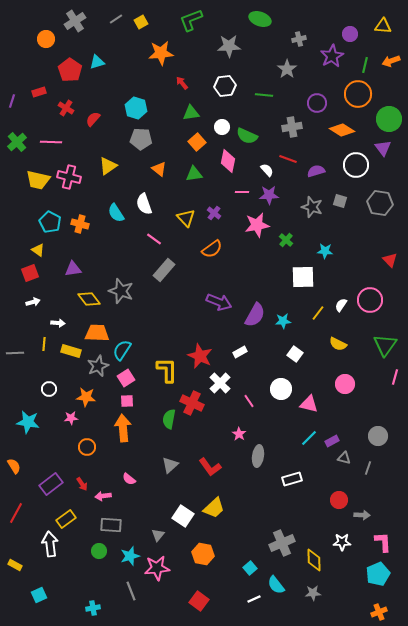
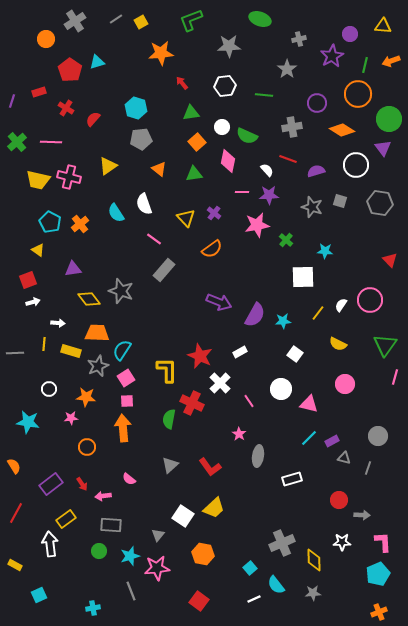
gray pentagon at (141, 139): rotated 10 degrees counterclockwise
orange cross at (80, 224): rotated 36 degrees clockwise
red square at (30, 273): moved 2 px left, 7 px down
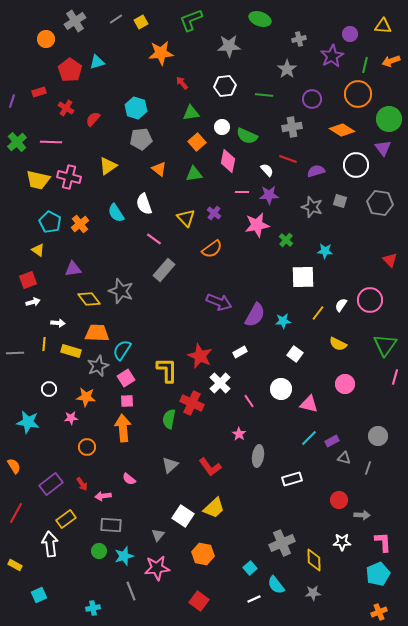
purple circle at (317, 103): moved 5 px left, 4 px up
cyan star at (130, 556): moved 6 px left
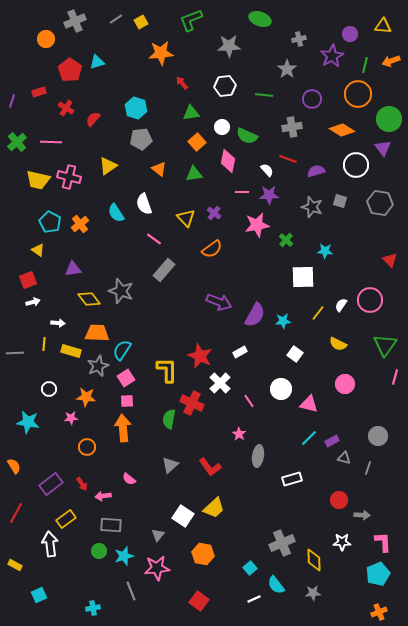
gray cross at (75, 21): rotated 10 degrees clockwise
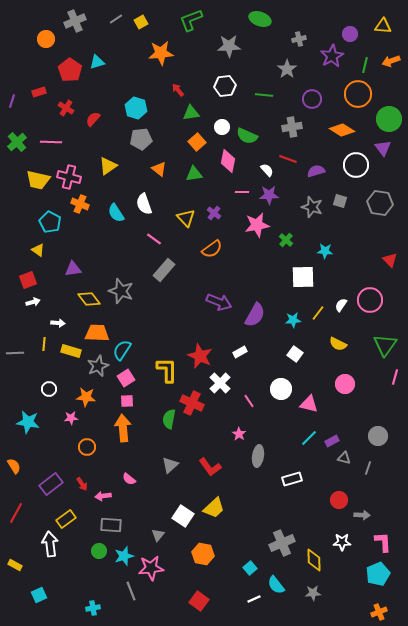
red arrow at (182, 83): moved 4 px left, 7 px down
orange cross at (80, 224): moved 20 px up; rotated 30 degrees counterclockwise
cyan star at (283, 321): moved 10 px right, 1 px up
pink star at (157, 568): moved 6 px left
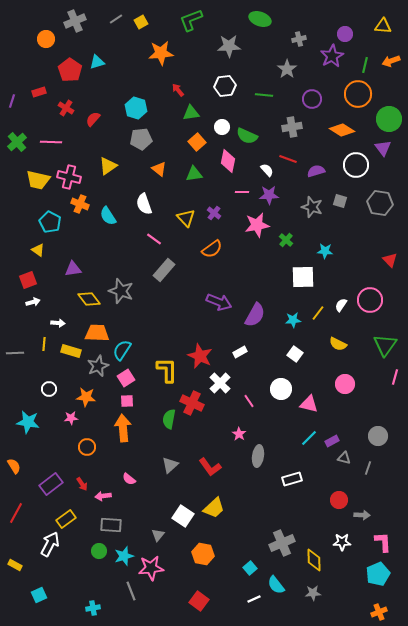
purple circle at (350, 34): moved 5 px left
cyan semicircle at (116, 213): moved 8 px left, 3 px down
white arrow at (50, 544): rotated 35 degrees clockwise
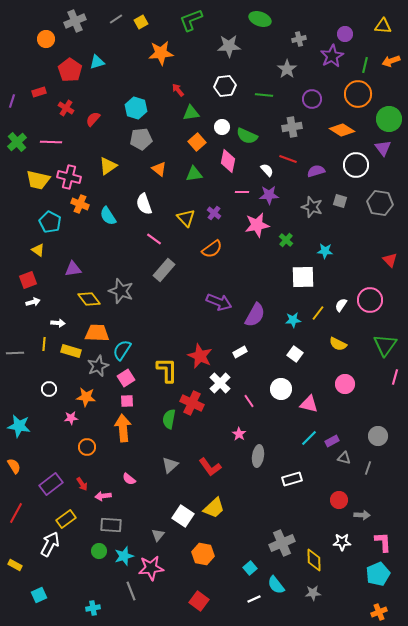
cyan star at (28, 422): moved 9 px left, 4 px down
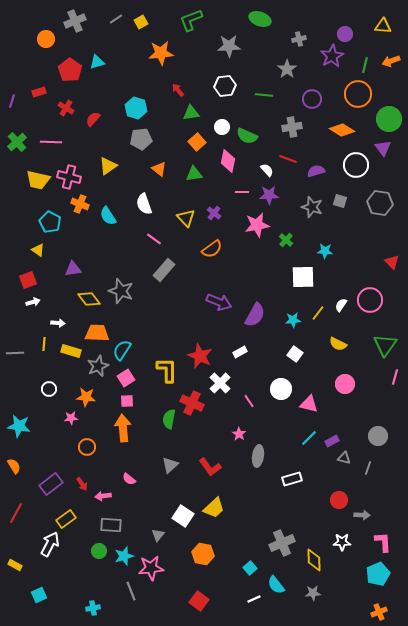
red triangle at (390, 260): moved 2 px right, 2 px down
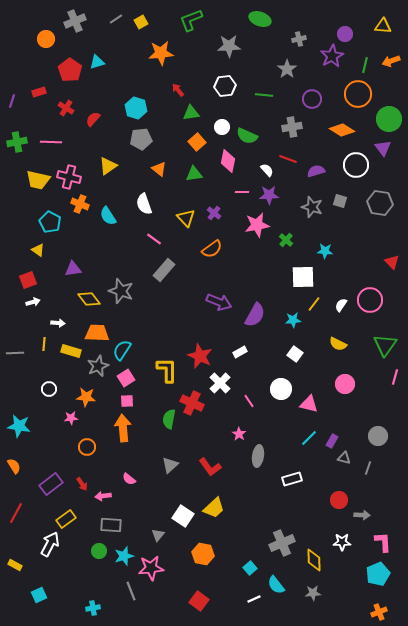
green cross at (17, 142): rotated 30 degrees clockwise
yellow line at (318, 313): moved 4 px left, 9 px up
purple rectangle at (332, 441): rotated 32 degrees counterclockwise
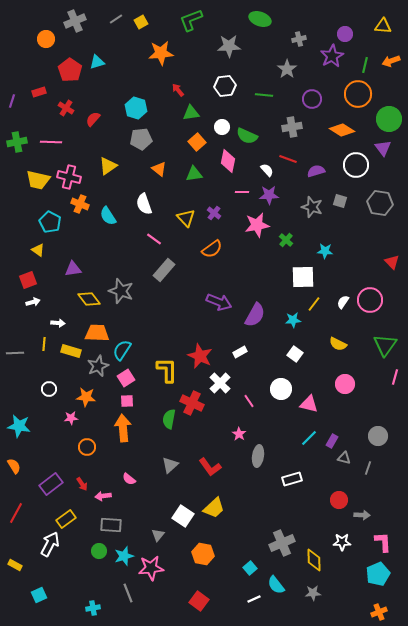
white semicircle at (341, 305): moved 2 px right, 3 px up
gray line at (131, 591): moved 3 px left, 2 px down
